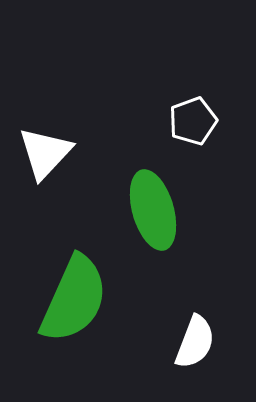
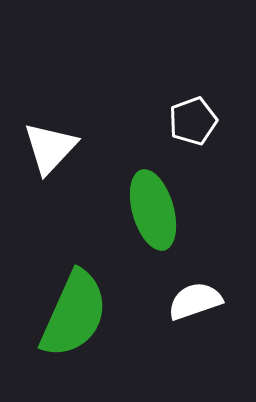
white triangle: moved 5 px right, 5 px up
green semicircle: moved 15 px down
white semicircle: moved 41 px up; rotated 130 degrees counterclockwise
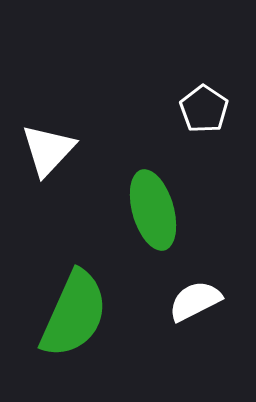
white pentagon: moved 11 px right, 12 px up; rotated 18 degrees counterclockwise
white triangle: moved 2 px left, 2 px down
white semicircle: rotated 8 degrees counterclockwise
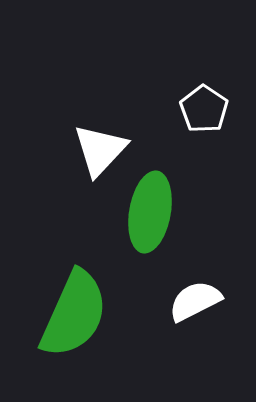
white triangle: moved 52 px right
green ellipse: moved 3 px left, 2 px down; rotated 26 degrees clockwise
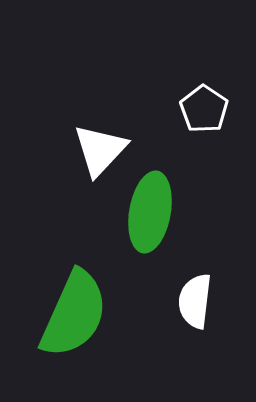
white semicircle: rotated 56 degrees counterclockwise
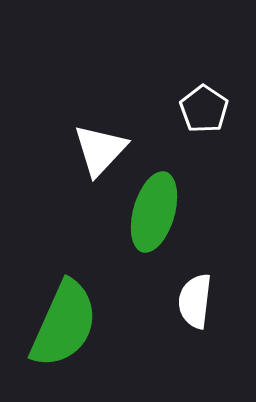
green ellipse: moved 4 px right; rotated 6 degrees clockwise
green semicircle: moved 10 px left, 10 px down
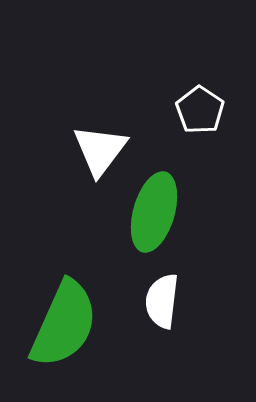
white pentagon: moved 4 px left, 1 px down
white triangle: rotated 6 degrees counterclockwise
white semicircle: moved 33 px left
